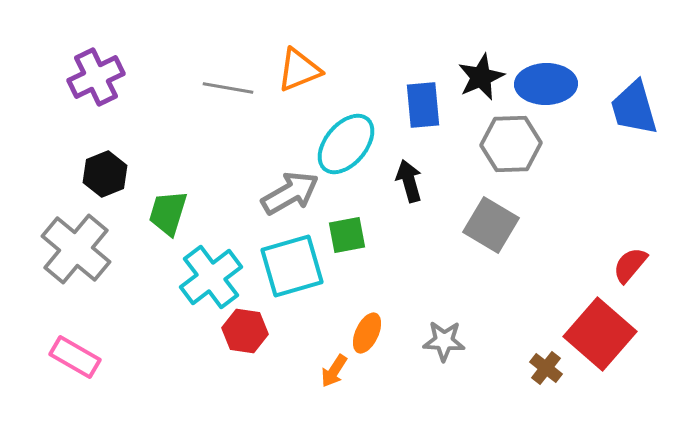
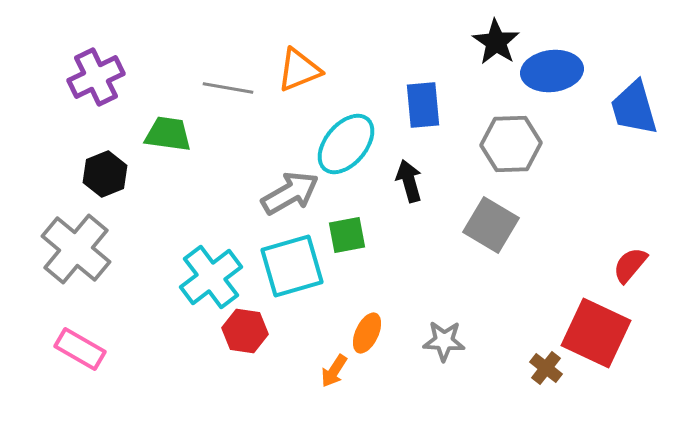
black star: moved 15 px right, 35 px up; rotated 15 degrees counterclockwise
blue ellipse: moved 6 px right, 13 px up; rotated 6 degrees counterclockwise
green trapezoid: moved 79 px up; rotated 81 degrees clockwise
red square: moved 4 px left, 1 px up; rotated 16 degrees counterclockwise
pink rectangle: moved 5 px right, 8 px up
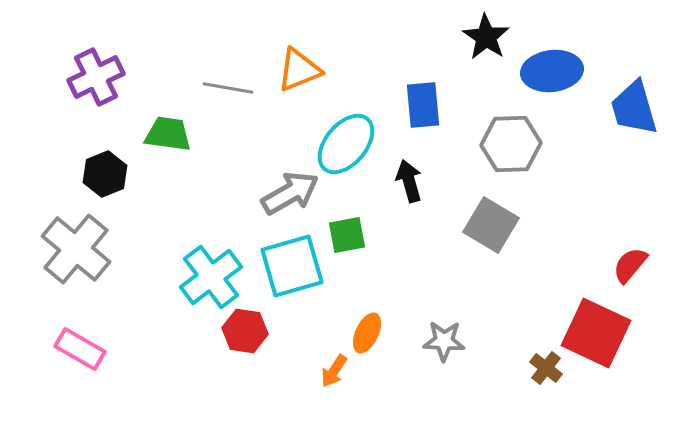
black star: moved 10 px left, 5 px up
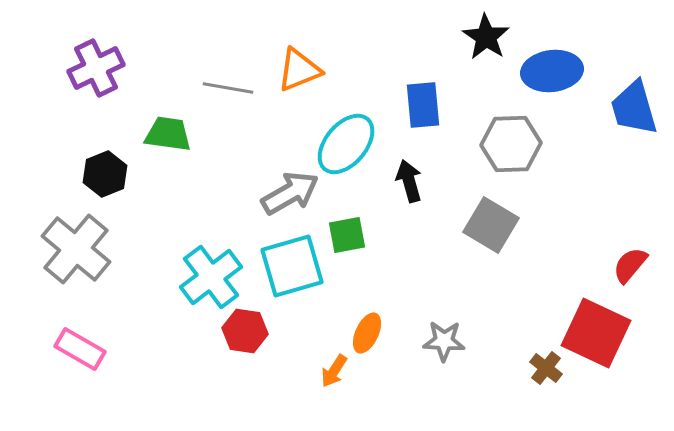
purple cross: moved 9 px up
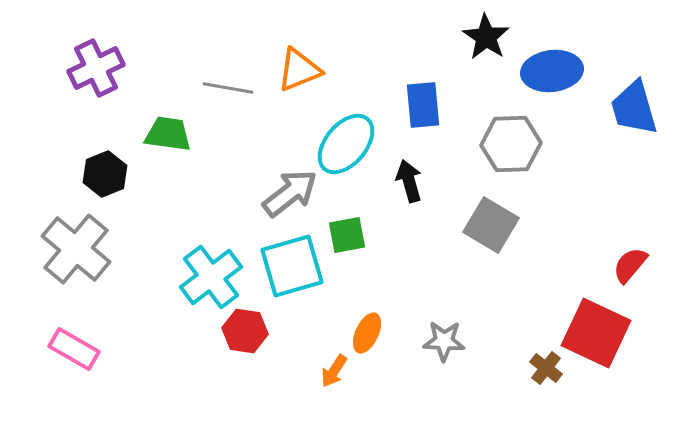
gray arrow: rotated 8 degrees counterclockwise
pink rectangle: moved 6 px left
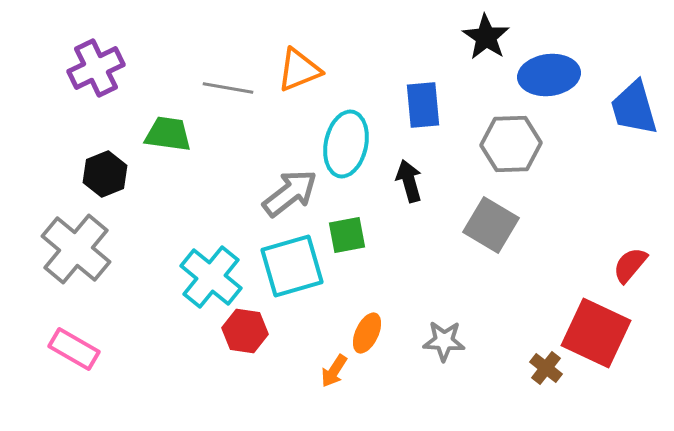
blue ellipse: moved 3 px left, 4 px down
cyan ellipse: rotated 28 degrees counterclockwise
cyan cross: rotated 14 degrees counterclockwise
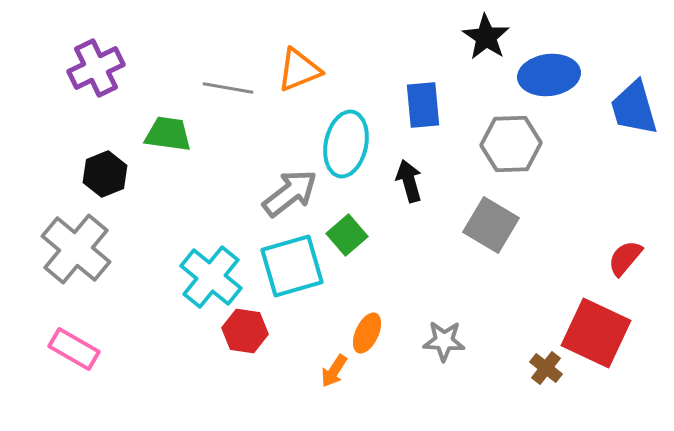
green square: rotated 30 degrees counterclockwise
red semicircle: moved 5 px left, 7 px up
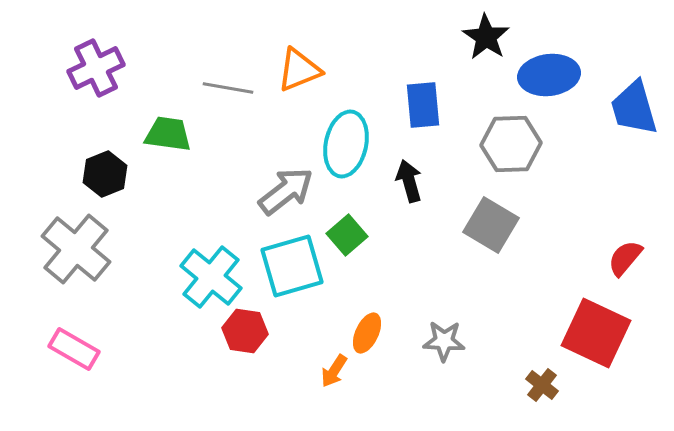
gray arrow: moved 4 px left, 2 px up
brown cross: moved 4 px left, 17 px down
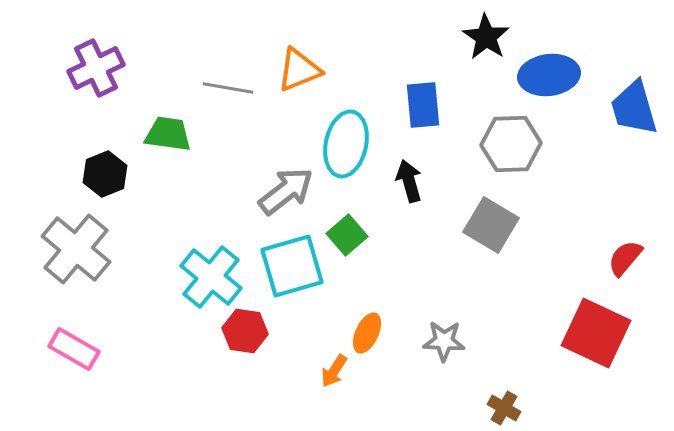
brown cross: moved 38 px left, 23 px down; rotated 8 degrees counterclockwise
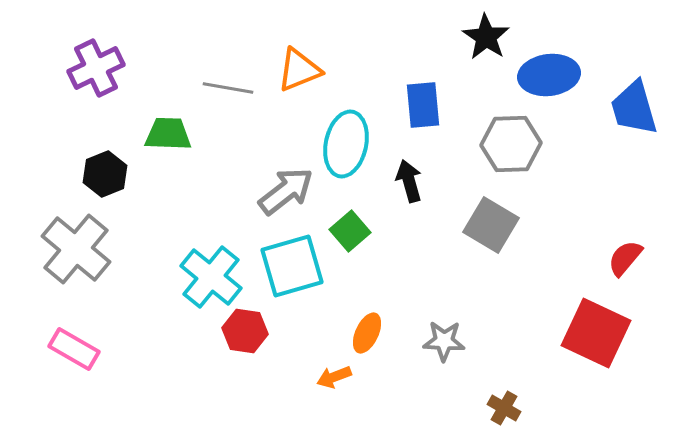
green trapezoid: rotated 6 degrees counterclockwise
green square: moved 3 px right, 4 px up
orange arrow: moved 6 px down; rotated 36 degrees clockwise
